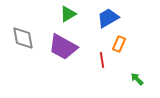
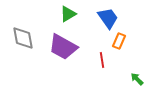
blue trapezoid: rotated 85 degrees clockwise
orange rectangle: moved 3 px up
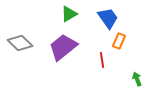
green triangle: moved 1 px right
gray diamond: moved 3 px left, 5 px down; rotated 35 degrees counterclockwise
purple trapezoid: rotated 112 degrees clockwise
green arrow: rotated 24 degrees clockwise
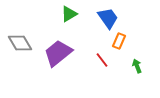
gray diamond: rotated 15 degrees clockwise
purple trapezoid: moved 5 px left, 6 px down
red line: rotated 28 degrees counterclockwise
green arrow: moved 13 px up
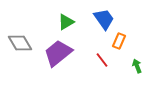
green triangle: moved 3 px left, 8 px down
blue trapezoid: moved 4 px left, 1 px down
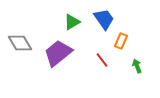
green triangle: moved 6 px right
orange rectangle: moved 2 px right
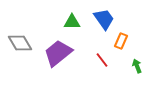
green triangle: rotated 30 degrees clockwise
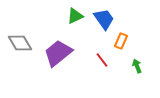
green triangle: moved 3 px right, 6 px up; rotated 24 degrees counterclockwise
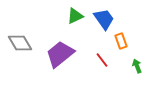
orange rectangle: rotated 42 degrees counterclockwise
purple trapezoid: moved 2 px right, 1 px down
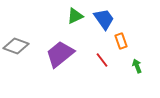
gray diamond: moved 4 px left, 3 px down; rotated 40 degrees counterclockwise
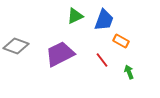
blue trapezoid: moved 1 px down; rotated 55 degrees clockwise
orange rectangle: rotated 42 degrees counterclockwise
purple trapezoid: rotated 12 degrees clockwise
green arrow: moved 8 px left, 6 px down
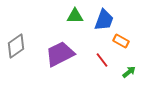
green triangle: rotated 24 degrees clockwise
gray diamond: rotated 55 degrees counterclockwise
green arrow: rotated 72 degrees clockwise
